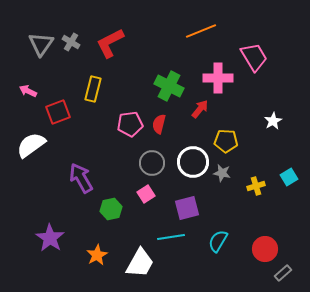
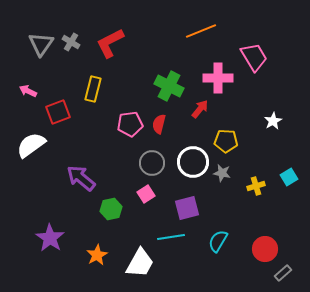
purple arrow: rotated 20 degrees counterclockwise
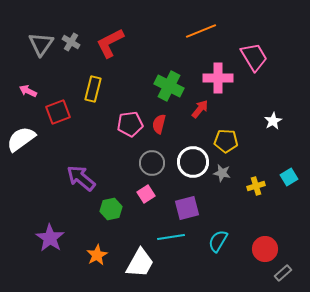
white semicircle: moved 10 px left, 6 px up
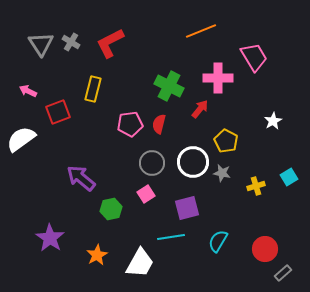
gray triangle: rotated 8 degrees counterclockwise
yellow pentagon: rotated 25 degrees clockwise
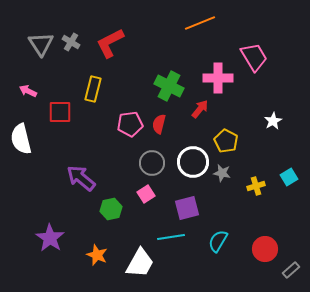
orange line: moved 1 px left, 8 px up
red square: moved 2 px right; rotated 20 degrees clockwise
white semicircle: rotated 68 degrees counterclockwise
orange star: rotated 20 degrees counterclockwise
gray rectangle: moved 8 px right, 3 px up
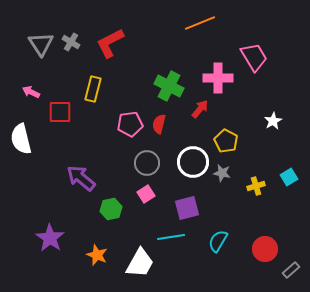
pink arrow: moved 3 px right, 1 px down
gray circle: moved 5 px left
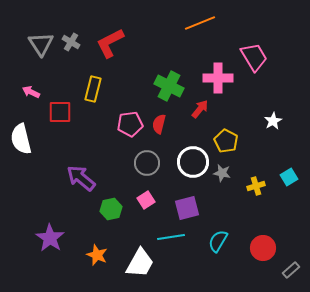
pink square: moved 6 px down
red circle: moved 2 px left, 1 px up
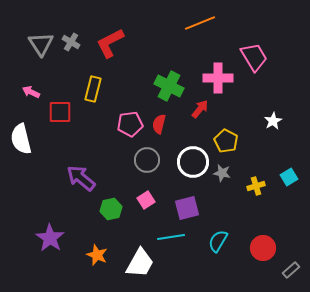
gray circle: moved 3 px up
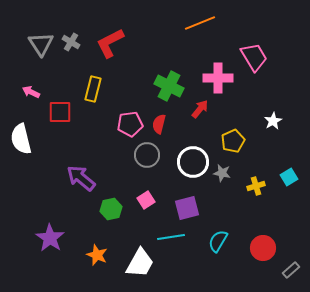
yellow pentagon: moved 7 px right; rotated 20 degrees clockwise
gray circle: moved 5 px up
